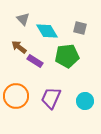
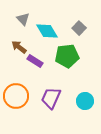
gray square: moved 1 px left; rotated 32 degrees clockwise
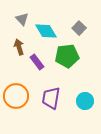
gray triangle: moved 1 px left
cyan diamond: moved 1 px left
brown arrow: rotated 35 degrees clockwise
purple rectangle: moved 2 px right, 1 px down; rotated 21 degrees clockwise
purple trapezoid: rotated 15 degrees counterclockwise
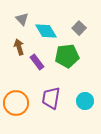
orange circle: moved 7 px down
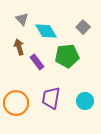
gray square: moved 4 px right, 1 px up
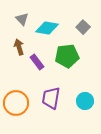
cyan diamond: moved 1 px right, 3 px up; rotated 50 degrees counterclockwise
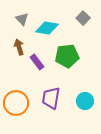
gray square: moved 9 px up
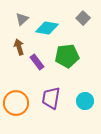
gray triangle: rotated 32 degrees clockwise
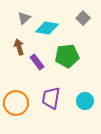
gray triangle: moved 2 px right, 1 px up
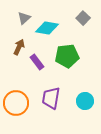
brown arrow: rotated 42 degrees clockwise
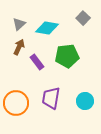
gray triangle: moved 5 px left, 6 px down
